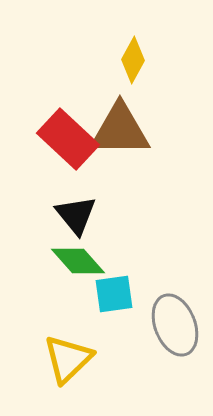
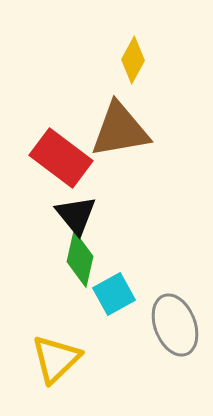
brown triangle: rotated 10 degrees counterclockwise
red rectangle: moved 7 px left, 19 px down; rotated 6 degrees counterclockwise
green diamond: moved 2 px right, 2 px up; rotated 54 degrees clockwise
cyan square: rotated 21 degrees counterclockwise
yellow triangle: moved 12 px left
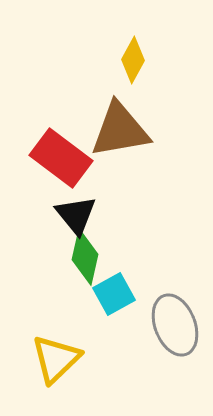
green diamond: moved 5 px right, 2 px up
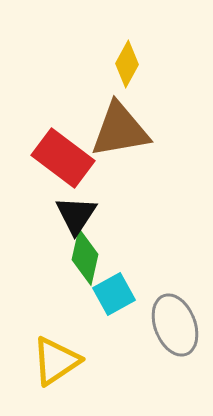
yellow diamond: moved 6 px left, 4 px down
red rectangle: moved 2 px right
black triangle: rotated 12 degrees clockwise
yellow triangle: moved 2 px down; rotated 10 degrees clockwise
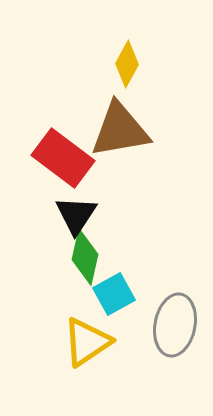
gray ellipse: rotated 32 degrees clockwise
yellow triangle: moved 31 px right, 19 px up
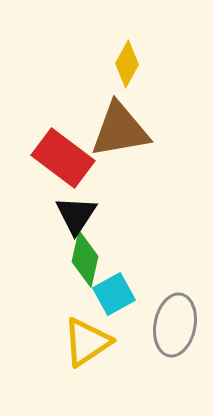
green diamond: moved 2 px down
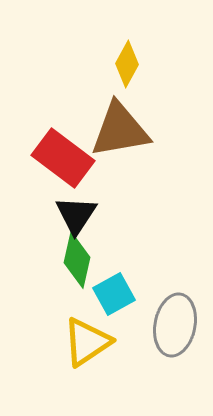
green diamond: moved 8 px left, 1 px down
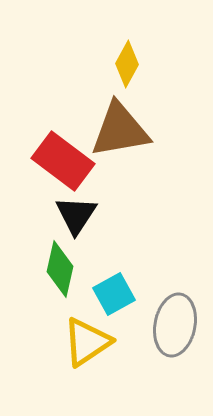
red rectangle: moved 3 px down
green diamond: moved 17 px left, 9 px down
